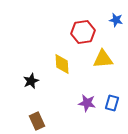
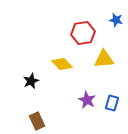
red hexagon: moved 1 px down
yellow triangle: moved 1 px right
yellow diamond: rotated 40 degrees counterclockwise
purple star: moved 3 px up; rotated 18 degrees clockwise
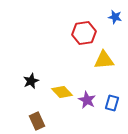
blue star: moved 1 px left, 3 px up
red hexagon: moved 1 px right
yellow triangle: moved 1 px down
yellow diamond: moved 28 px down
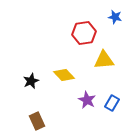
yellow diamond: moved 2 px right, 17 px up
blue rectangle: rotated 14 degrees clockwise
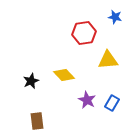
yellow triangle: moved 4 px right
brown rectangle: rotated 18 degrees clockwise
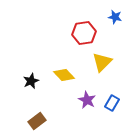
yellow triangle: moved 6 px left, 2 px down; rotated 40 degrees counterclockwise
brown rectangle: rotated 60 degrees clockwise
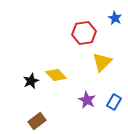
blue star: moved 1 px down; rotated 16 degrees clockwise
yellow diamond: moved 8 px left
blue rectangle: moved 2 px right, 1 px up
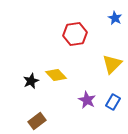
red hexagon: moved 9 px left, 1 px down
yellow triangle: moved 10 px right, 2 px down
blue rectangle: moved 1 px left
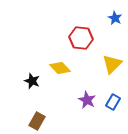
red hexagon: moved 6 px right, 4 px down; rotated 15 degrees clockwise
yellow diamond: moved 4 px right, 7 px up
black star: moved 1 px right; rotated 28 degrees counterclockwise
brown rectangle: rotated 24 degrees counterclockwise
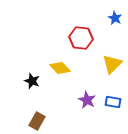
blue rectangle: rotated 70 degrees clockwise
